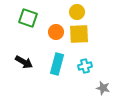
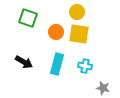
yellow square: rotated 10 degrees clockwise
cyan cross: rotated 24 degrees clockwise
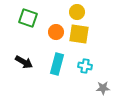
gray star: rotated 16 degrees counterclockwise
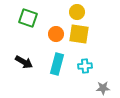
orange circle: moved 2 px down
cyan cross: rotated 16 degrees counterclockwise
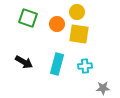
orange circle: moved 1 px right, 10 px up
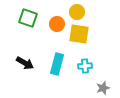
black arrow: moved 1 px right, 1 px down
gray star: rotated 16 degrees counterclockwise
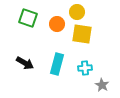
yellow square: moved 3 px right
cyan cross: moved 2 px down
gray star: moved 1 px left, 3 px up; rotated 24 degrees counterclockwise
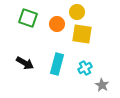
cyan cross: rotated 24 degrees counterclockwise
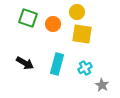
orange circle: moved 4 px left
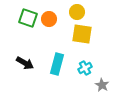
orange circle: moved 4 px left, 5 px up
